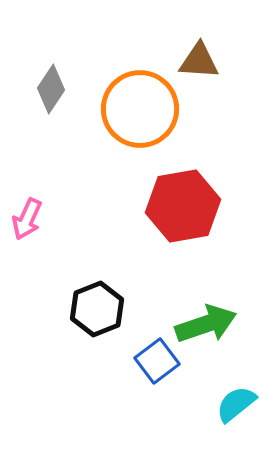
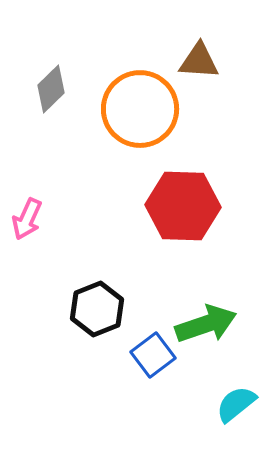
gray diamond: rotated 12 degrees clockwise
red hexagon: rotated 12 degrees clockwise
blue square: moved 4 px left, 6 px up
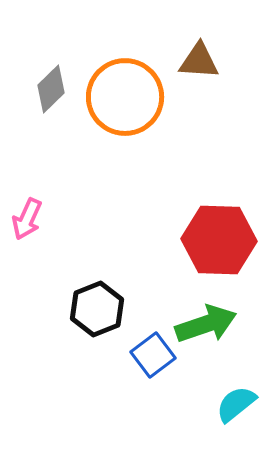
orange circle: moved 15 px left, 12 px up
red hexagon: moved 36 px right, 34 px down
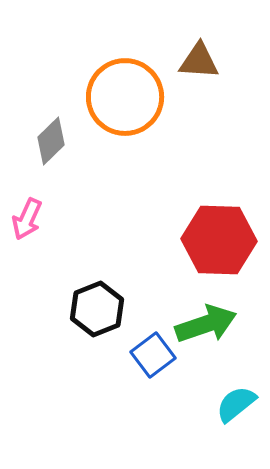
gray diamond: moved 52 px down
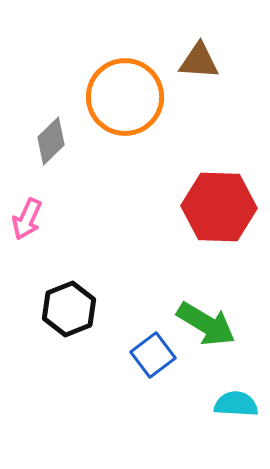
red hexagon: moved 33 px up
black hexagon: moved 28 px left
green arrow: rotated 50 degrees clockwise
cyan semicircle: rotated 42 degrees clockwise
